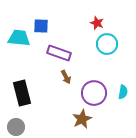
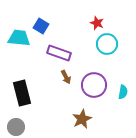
blue square: rotated 28 degrees clockwise
purple circle: moved 8 px up
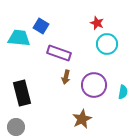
brown arrow: rotated 40 degrees clockwise
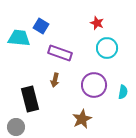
cyan circle: moved 4 px down
purple rectangle: moved 1 px right
brown arrow: moved 11 px left, 3 px down
black rectangle: moved 8 px right, 6 px down
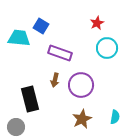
red star: rotated 24 degrees clockwise
purple circle: moved 13 px left
cyan semicircle: moved 8 px left, 25 px down
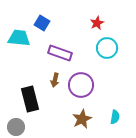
blue square: moved 1 px right, 3 px up
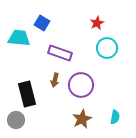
black rectangle: moved 3 px left, 5 px up
gray circle: moved 7 px up
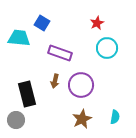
brown arrow: moved 1 px down
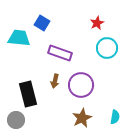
black rectangle: moved 1 px right
brown star: moved 1 px up
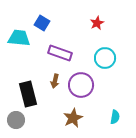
cyan circle: moved 2 px left, 10 px down
brown star: moved 9 px left
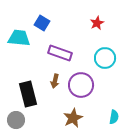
cyan semicircle: moved 1 px left
